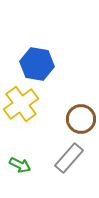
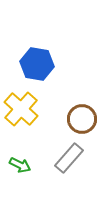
yellow cross: moved 5 px down; rotated 12 degrees counterclockwise
brown circle: moved 1 px right
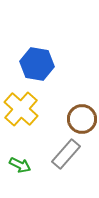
gray rectangle: moved 3 px left, 4 px up
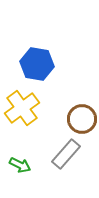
yellow cross: moved 1 px right, 1 px up; rotated 12 degrees clockwise
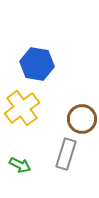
gray rectangle: rotated 24 degrees counterclockwise
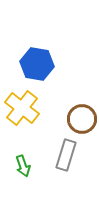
yellow cross: rotated 16 degrees counterclockwise
gray rectangle: moved 1 px down
green arrow: moved 3 px right, 1 px down; rotated 45 degrees clockwise
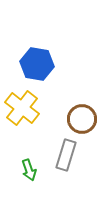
green arrow: moved 6 px right, 4 px down
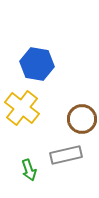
gray rectangle: rotated 60 degrees clockwise
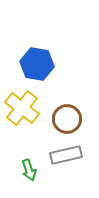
brown circle: moved 15 px left
